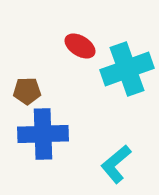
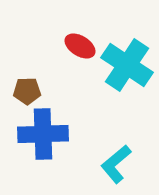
cyan cross: moved 4 px up; rotated 36 degrees counterclockwise
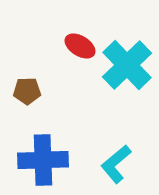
cyan cross: rotated 12 degrees clockwise
blue cross: moved 26 px down
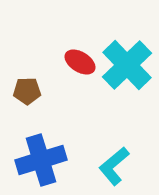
red ellipse: moved 16 px down
blue cross: moved 2 px left; rotated 15 degrees counterclockwise
cyan L-shape: moved 2 px left, 2 px down
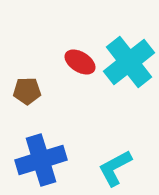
cyan cross: moved 2 px right, 3 px up; rotated 6 degrees clockwise
cyan L-shape: moved 1 px right, 2 px down; rotated 12 degrees clockwise
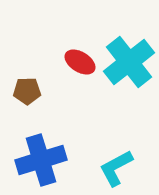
cyan L-shape: moved 1 px right
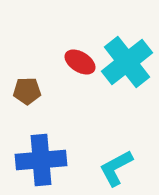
cyan cross: moved 2 px left
blue cross: rotated 12 degrees clockwise
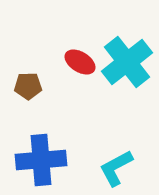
brown pentagon: moved 1 px right, 5 px up
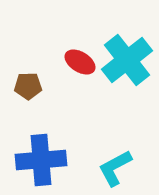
cyan cross: moved 2 px up
cyan L-shape: moved 1 px left
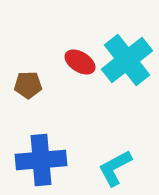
brown pentagon: moved 1 px up
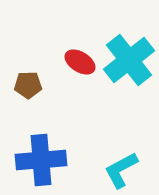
cyan cross: moved 2 px right
cyan L-shape: moved 6 px right, 2 px down
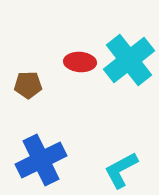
red ellipse: rotated 28 degrees counterclockwise
blue cross: rotated 21 degrees counterclockwise
